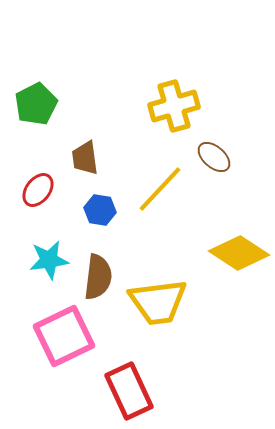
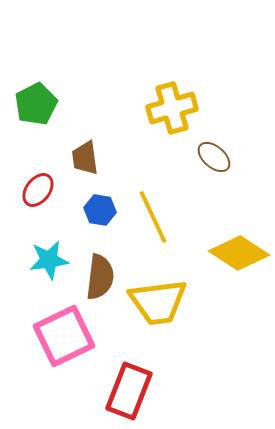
yellow cross: moved 2 px left, 2 px down
yellow line: moved 7 px left, 28 px down; rotated 68 degrees counterclockwise
brown semicircle: moved 2 px right
red rectangle: rotated 46 degrees clockwise
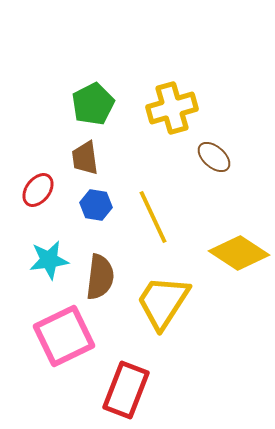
green pentagon: moved 57 px right
blue hexagon: moved 4 px left, 5 px up
yellow trapezoid: moved 5 px right; rotated 130 degrees clockwise
red rectangle: moved 3 px left, 1 px up
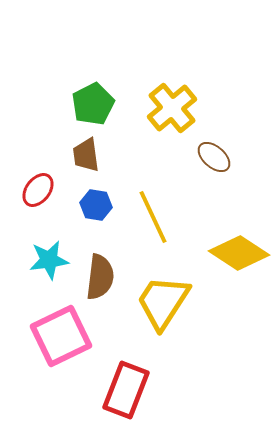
yellow cross: rotated 24 degrees counterclockwise
brown trapezoid: moved 1 px right, 3 px up
pink square: moved 3 px left
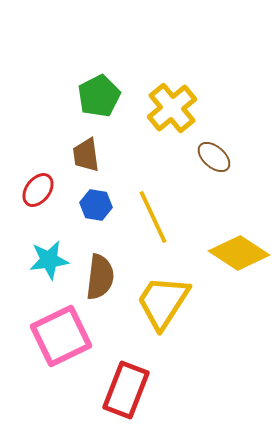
green pentagon: moved 6 px right, 8 px up
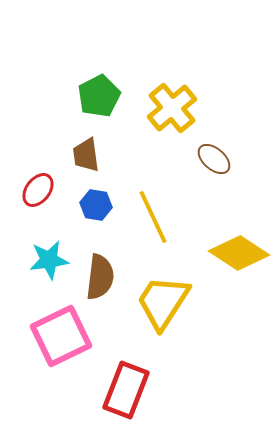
brown ellipse: moved 2 px down
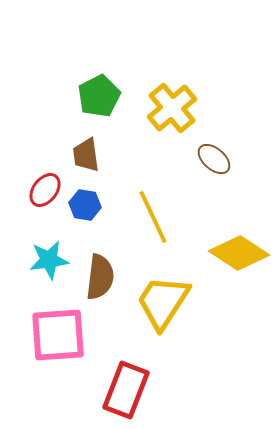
red ellipse: moved 7 px right
blue hexagon: moved 11 px left
pink square: moved 3 px left, 1 px up; rotated 22 degrees clockwise
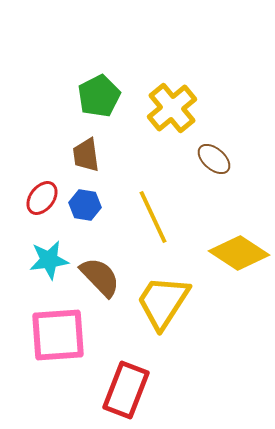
red ellipse: moved 3 px left, 8 px down
brown semicircle: rotated 51 degrees counterclockwise
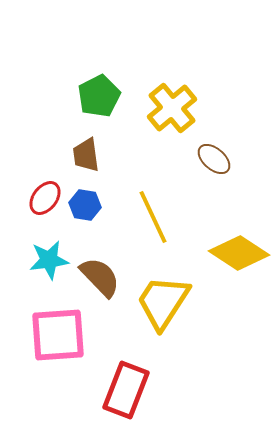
red ellipse: moved 3 px right
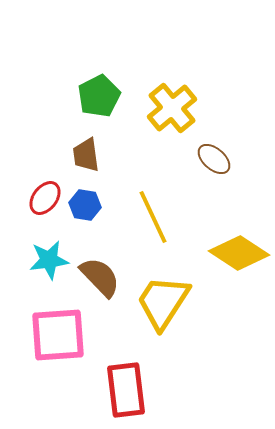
red rectangle: rotated 28 degrees counterclockwise
